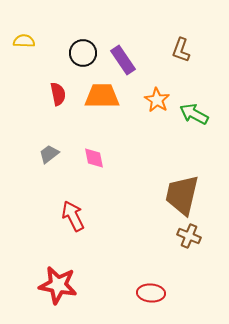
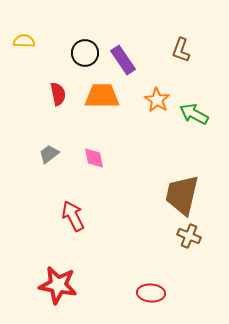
black circle: moved 2 px right
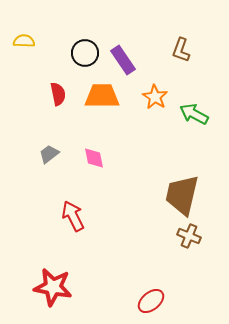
orange star: moved 2 px left, 3 px up
red star: moved 5 px left, 2 px down
red ellipse: moved 8 px down; rotated 44 degrees counterclockwise
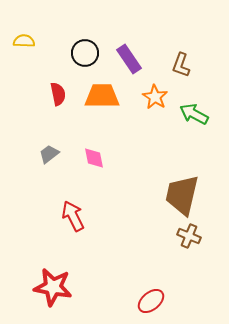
brown L-shape: moved 15 px down
purple rectangle: moved 6 px right, 1 px up
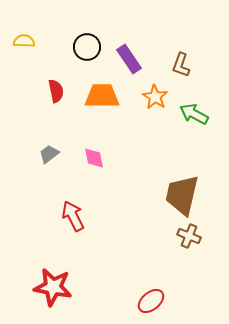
black circle: moved 2 px right, 6 px up
red semicircle: moved 2 px left, 3 px up
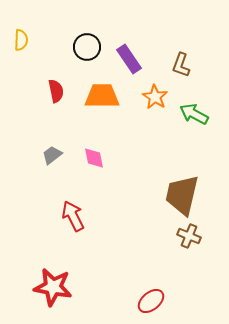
yellow semicircle: moved 3 px left, 1 px up; rotated 90 degrees clockwise
gray trapezoid: moved 3 px right, 1 px down
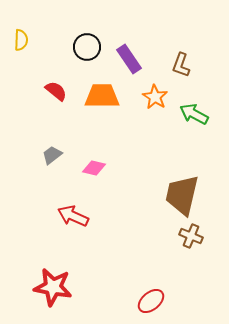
red semicircle: rotated 40 degrees counterclockwise
pink diamond: moved 10 px down; rotated 65 degrees counterclockwise
red arrow: rotated 40 degrees counterclockwise
brown cross: moved 2 px right
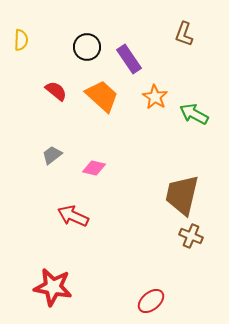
brown L-shape: moved 3 px right, 31 px up
orange trapezoid: rotated 42 degrees clockwise
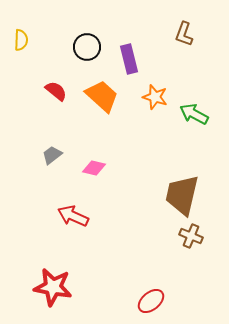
purple rectangle: rotated 20 degrees clockwise
orange star: rotated 15 degrees counterclockwise
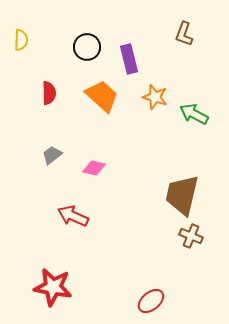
red semicircle: moved 7 px left, 2 px down; rotated 50 degrees clockwise
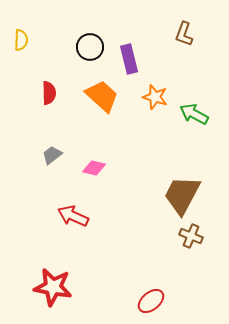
black circle: moved 3 px right
brown trapezoid: rotated 15 degrees clockwise
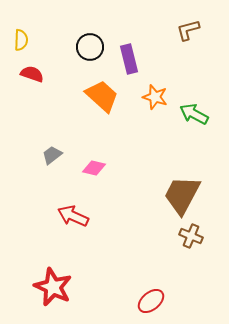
brown L-shape: moved 4 px right, 4 px up; rotated 55 degrees clockwise
red semicircle: moved 17 px left, 19 px up; rotated 70 degrees counterclockwise
red star: rotated 15 degrees clockwise
